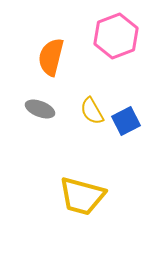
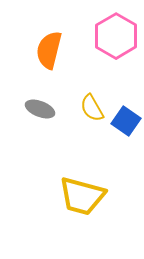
pink hexagon: rotated 9 degrees counterclockwise
orange semicircle: moved 2 px left, 7 px up
yellow semicircle: moved 3 px up
blue square: rotated 28 degrees counterclockwise
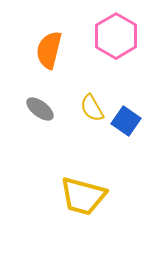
gray ellipse: rotated 16 degrees clockwise
yellow trapezoid: moved 1 px right
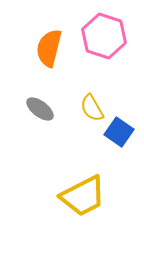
pink hexagon: moved 12 px left; rotated 12 degrees counterclockwise
orange semicircle: moved 2 px up
blue square: moved 7 px left, 11 px down
yellow trapezoid: rotated 42 degrees counterclockwise
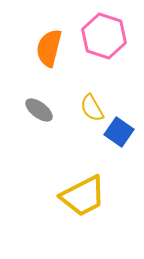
gray ellipse: moved 1 px left, 1 px down
